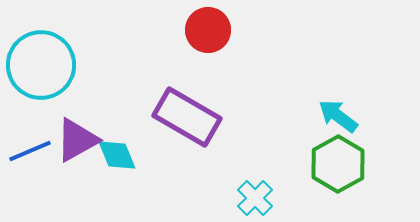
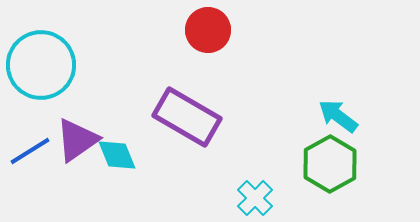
purple triangle: rotated 6 degrees counterclockwise
blue line: rotated 9 degrees counterclockwise
green hexagon: moved 8 px left
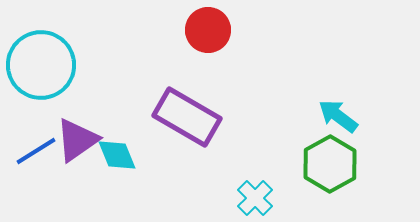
blue line: moved 6 px right
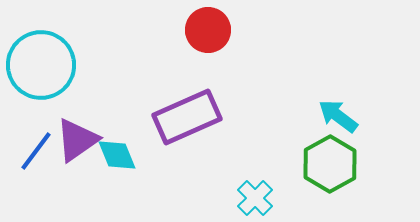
purple rectangle: rotated 54 degrees counterclockwise
blue line: rotated 21 degrees counterclockwise
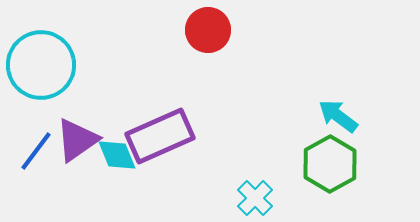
purple rectangle: moved 27 px left, 19 px down
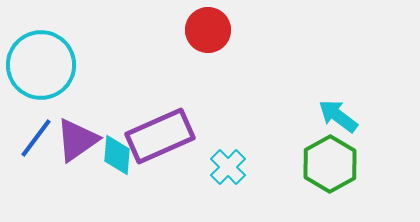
blue line: moved 13 px up
cyan diamond: rotated 27 degrees clockwise
cyan cross: moved 27 px left, 31 px up
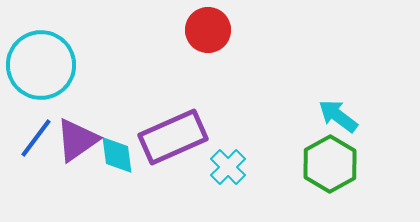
purple rectangle: moved 13 px right, 1 px down
cyan diamond: rotated 12 degrees counterclockwise
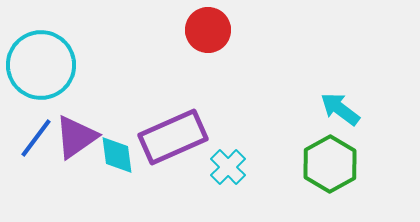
cyan arrow: moved 2 px right, 7 px up
purple triangle: moved 1 px left, 3 px up
